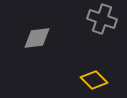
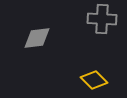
gray cross: rotated 16 degrees counterclockwise
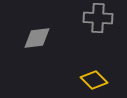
gray cross: moved 4 px left, 1 px up
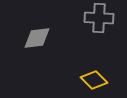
gray cross: moved 1 px right
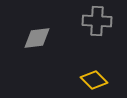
gray cross: moved 2 px left, 3 px down
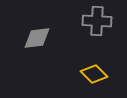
yellow diamond: moved 6 px up
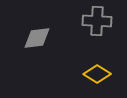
yellow diamond: moved 3 px right; rotated 12 degrees counterclockwise
